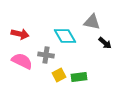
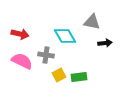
black arrow: rotated 48 degrees counterclockwise
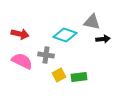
cyan diamond: moved 1 px up; rotated 40 degrees counterclockwise
black arrow: moved 2 px left, 4 px up
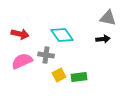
gray triangle: moved 16 px right, 4 px up
cyan diamond: moved 3 px left; rotated 35 degrees clockwise
pink semicircle: rotated 50 degrees counterclockwise
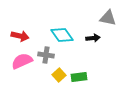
red arrow: moved 2 px down
black arrow: moved 10 px left, 1 px up
yellow square: rotated 16 degrees counterclockwise
